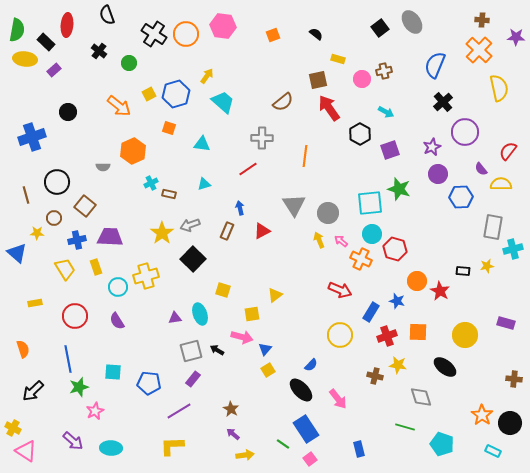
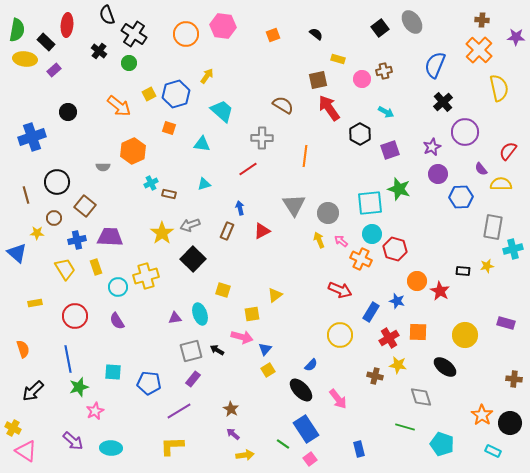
black cross at (154, 34): moved 20 px left
cyan trapezoid at (223, 102): moved 1 px left, 9 px down
brown semicircle at (283, 102): moved 3 px down; rotated 110 degrees counterclockwise
red cross at (387, 336): moved 2 px right, 2 px down; rotated 12 degrees counterclockwise
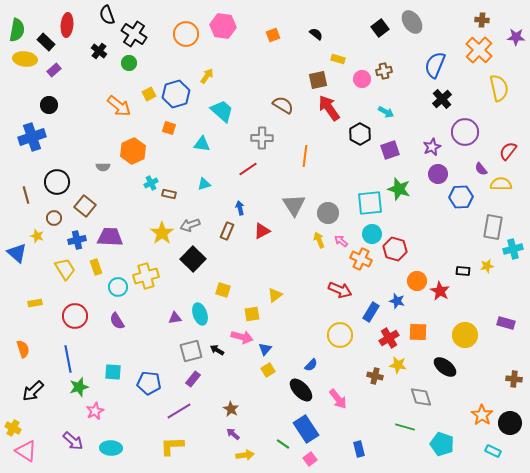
black cross at (443, 102): moved 1 px left, 3 px up
black circle at (68, 112): moved 19 px left, 7 px up
yellow star at (37, 233): moved 3 px down; rotated 16 degrees clockwise
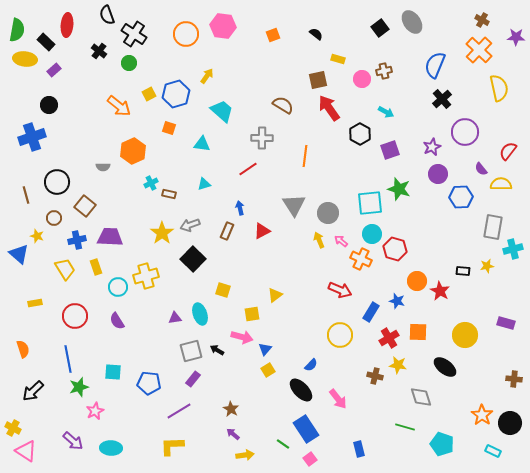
brown cross at (482, 20): rotated 24 degrees clockwise
blue triangle at (17, 253): moved 2 px right, 1 px down
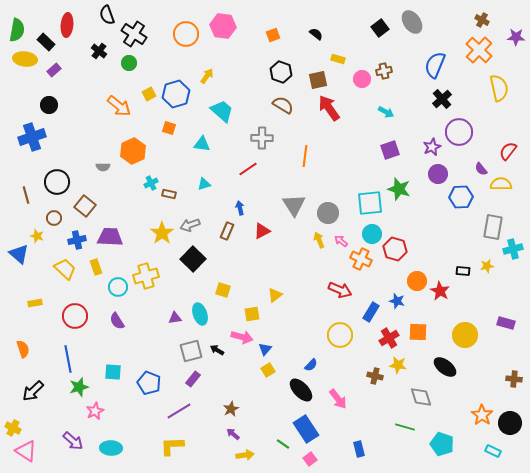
purple circle at (465, 132): moved 6 px left
black hexagon at (360, 134): moved 79 px left, 62 px up; rotated 10 degrees counterclockwise
yellow trapezoid at (65, 269): rotated 15 degrees counterclockwise
blue pentagon at (149, 383): rotated 15 degrees clockwise
brown star at (231, 409): rotated 14 degrees clockwise
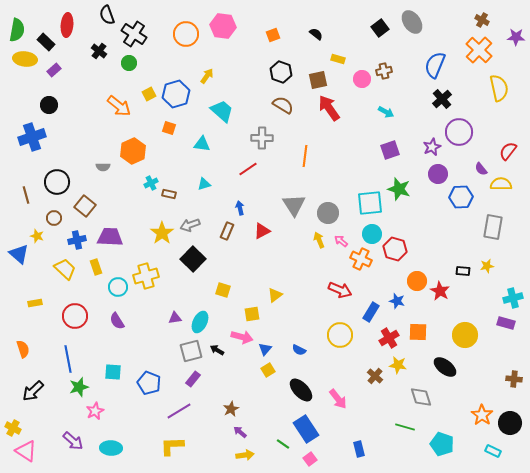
cyan cross at (513, 249): moved 49 px down
cyan ellipse at (200, 314): moved 8 px down; rotated 45 degrees clockwise
blue semicircle at (311, 365): moved 12 px left, 15 px up; rotated 72 degrees clockwise
brown cross at (375, 376): rotated 28 degrees clockwise
purple arrow at (233, 434): moved 7 px right, 2 px up
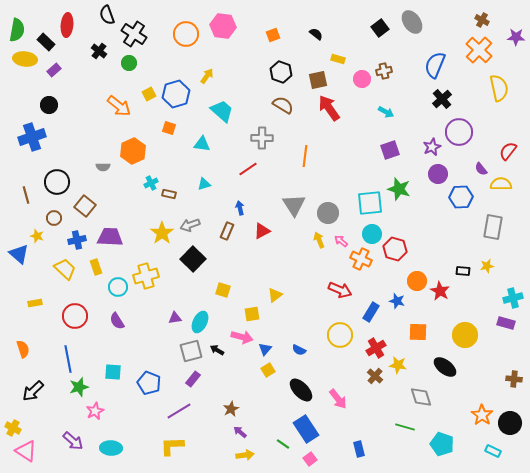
red cross at (389, 338): moved 13 px left, 10 px down
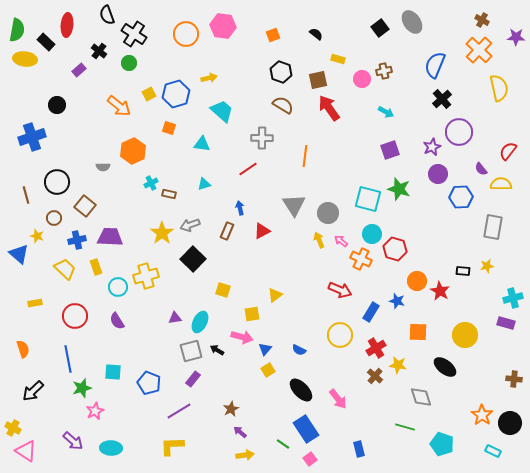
purple rectangle at (54, 70): moved 25 px right
yellow arrow at (207, 76): moved 2 px right, 2 px down; rotated 42 degrees clockwise
black circle at (49, 105): moved 8 px right
cyan square at (370, 203): moved 2 px left, 4 px up; rotated 20 degrees clockwise
green star at (79, 387): moved 3 px right, 1 px down
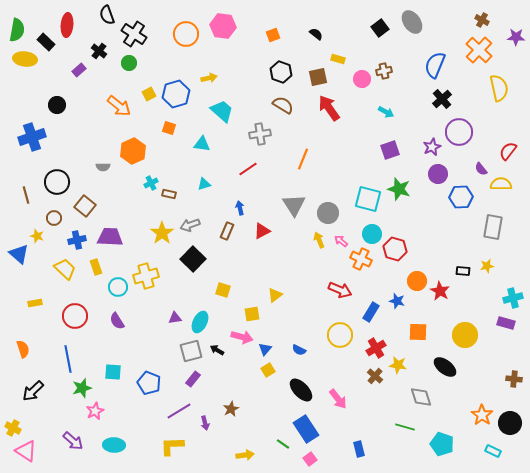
brown square at (318, 80): moved 3 px up
gray cross at (262, 138): moved 2 px left, 4 px up; rotated 10 degrees counterclockwise
orange line at (305, 156): moved 2 px left, 3 px down; rotated 15 degrees clockwise
purple arrow at (240, 432): moved 35 px left, 9 px up; rotated 144 degrees counterclockwise
cyan ellipse at (111, 448): moved 3 px right, 3 px up
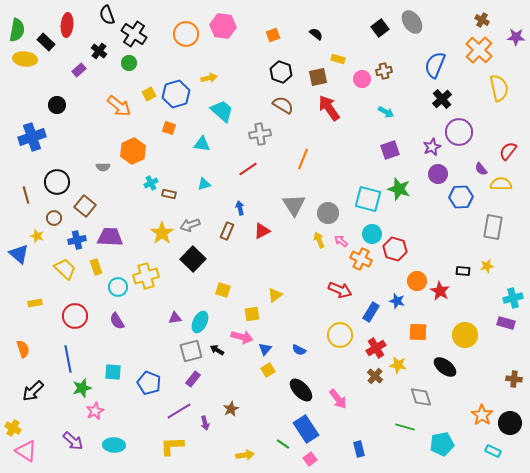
cyan pentagon at (442, 444): rotated 30 degrees counterclockwise
